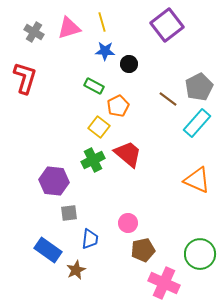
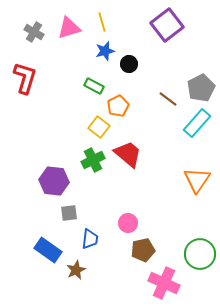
blue star: rotated 18 degrees counterclockwise
gray pentagon: moved 2 px right, 1 px down
orange triangle: rotated 40 degrees clockwise
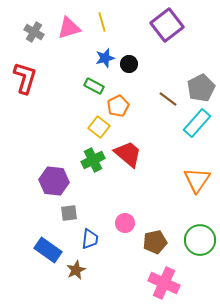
blue star: moved 7 px down
pink circle: moved 3 px left
brown pentagon: moved 12 px right, 8 px up
green circle: moved 14 px up
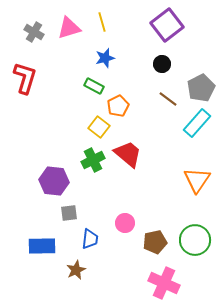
black circle: moved 33 px right
green circle: moved 5 px left
blue rectangle: moved 6 px left, 4 px up; rotated 36 degrees counterclockwise
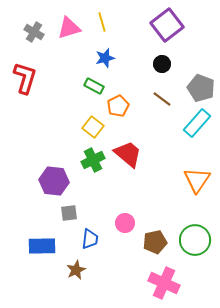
gray pentagon: rotated 24 degrees counterclockwise
brown line: moved 6 px left
yellow square: moved 6 px left
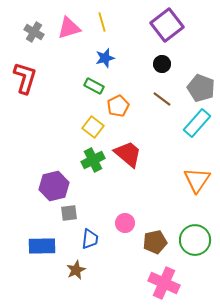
purple hexagon: moved 5 px down; rotated 20 degrees counterclockwise
